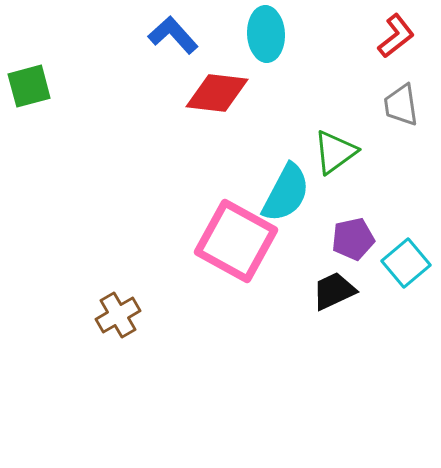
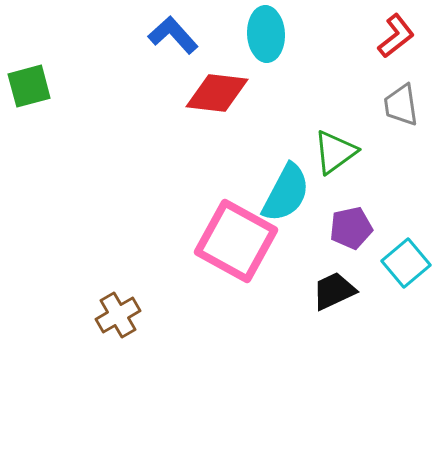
purple pentagon: moved 2 px left, 11 px up
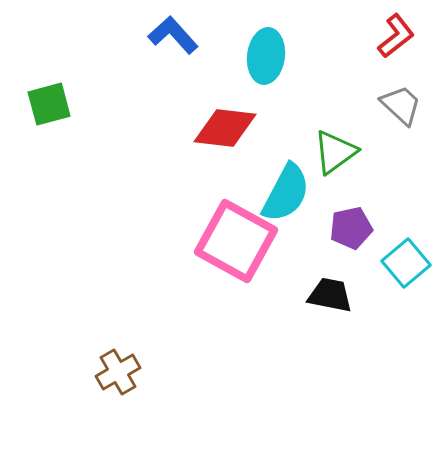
cyan ellipse: moved 22 px down; rotated 10 degrees clockwise
green square: moved 20 px right, 18 px down
red diamond: moved 8 px right, 35 px down
gray trapezoid: rotated 141 degrees clockwise
black trapezoid: moved 4 px left, 4 px down; rotated 36 degrees clockwise
brown cross: moved 57 px down
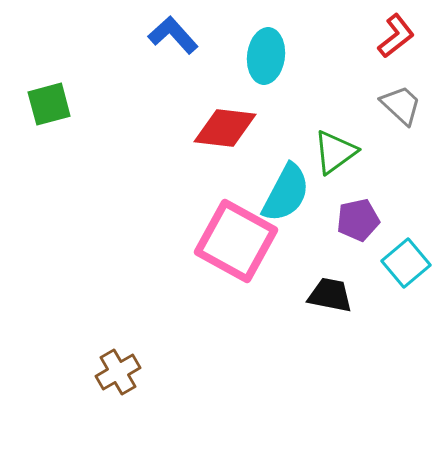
purple pentagon: moved 7 px right, 8 px up
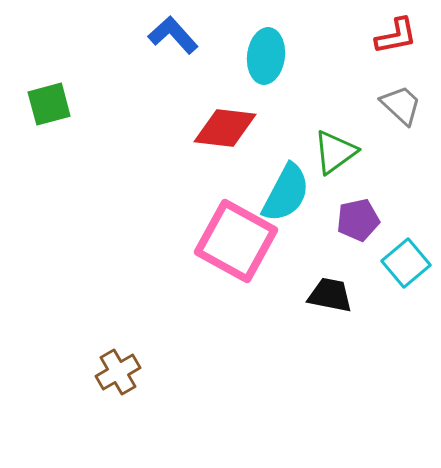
red L-shape: rotated 27 degrees clockwise
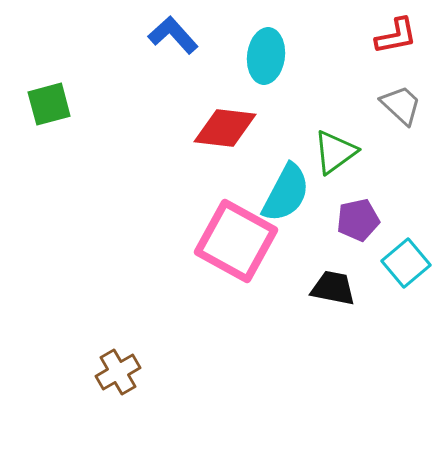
black trapezoid: moved 3 px right, 7 px up
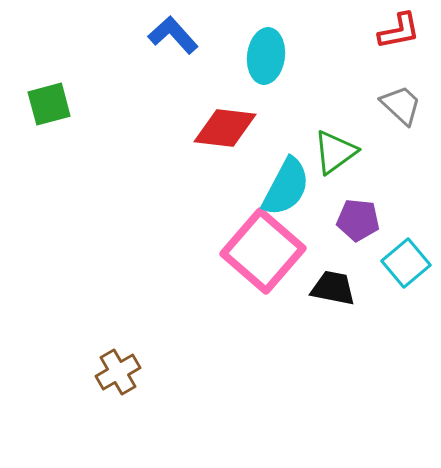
red L-shape: moved 3 px right, 5 px up
cyan semicircle: moved 6 px up
purple pentagon: rotated 18 degrees clockwise
pink square: moved 27 px right, 10 px down; rotated 12 degrees clockwise
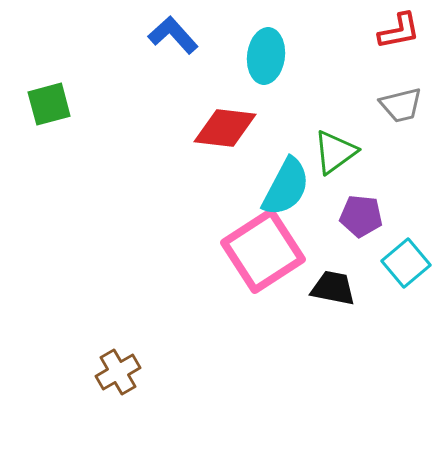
gray trapezoid: rotated 123 degrees clockwise
purple pentagon: moved 3 px right, 4 px up
pink square: rotated 16 degrees clockwise
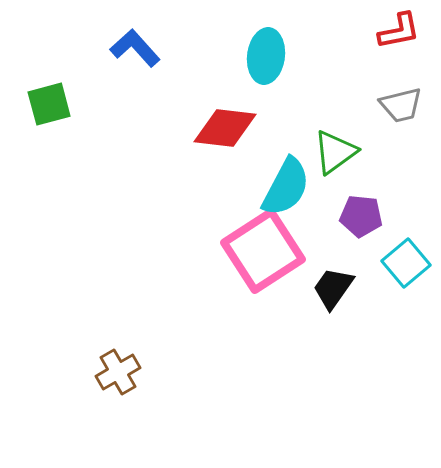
blue L-shape: moved 38 px left, 13 px down
black trapezoid: rotated 66 degrees counterclockwise
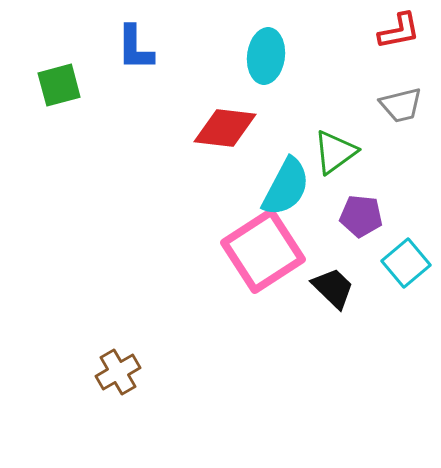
blue L-shape: rotated 138 degrees counterclockwise
green square: moved 10 px right, 19 px up
black trapezoid: rotated 99 degrees clockwise
